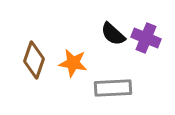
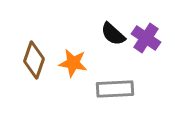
purple cross: rotated 12 degrees clockwise
gray rectangle: moved 2 px right, 1 px down
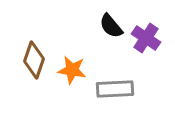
black semicircle: moved 2 px left, 8 px up; rotated 8 degrees clockwise
orange star: moved 1 px left, 7 px down
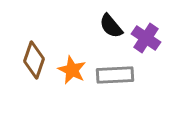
orange star: rotated 16 degrees clockwise
gray rectangle: moved 14 px up
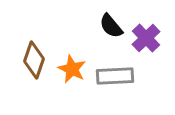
purple cross: rotated 12 degrees clockwise
orange star: moved 1 px up
gray rectangle: moved 1 px down
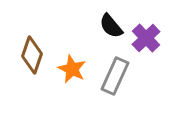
brown diamond: moved 2 px left, 5 px up
gray rectangle: rotated 63 degrees counterclockwise
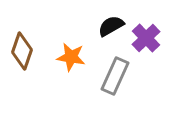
black semicircle: rotated 100 degrees clockwise
brown diamond: moved 10 px left, 4 px up
orange star: moved 1 px left, 12 px up; rotated 16 degrees counterclockwise
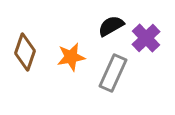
brown diamond: moved 3 px right, 1 px down
orange star: rotated 20 degrees counterclockwise
gray rectangle: moved 2 px left, 3 px up
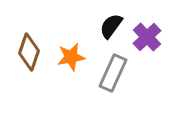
black semicircle: rotated 24 degrees counterclockwise
purple cross: moved 1 px right, 1 px up
brown diamond: moved 4 px right
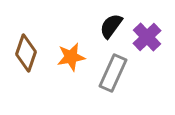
brown diamond: moved 3 px left, 1 px down
